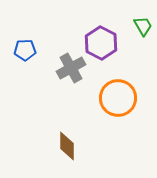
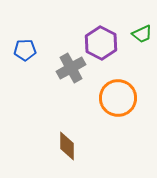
green trapezoid: moved 1 px left, 8 px down; rotated 95 degrees clockwise
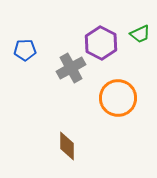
green trapezoid: moved 2 px left
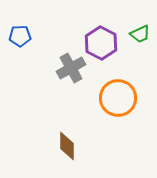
blue pentagon: moved 5 px left, 14 px up
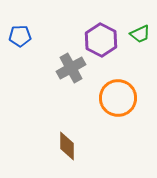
purple hexagon: moved 3 px up
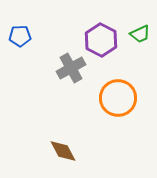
brown diamond: moved 4 px left, 5 px down; rotated 28 degrees counterclockwise
